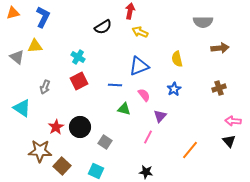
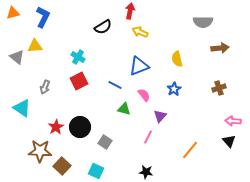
blue line: rotated 24 degrees clockwise
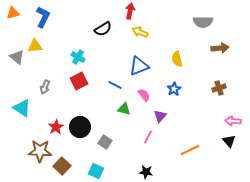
black semicircle: moved 2 px down
orange line: rotated 24 degrees clockwise
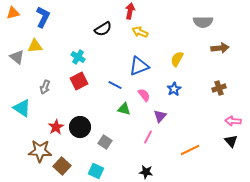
yellow semicircle: rotated 42 degrees clockwise
black triangle: moved 2 px right
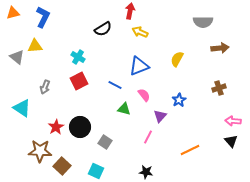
blue star: moved 5 px right, 11 px down
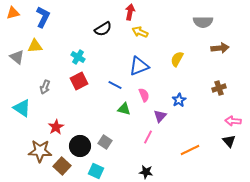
red arrow: moved 1 px down
pink semicircle: rotated 16 degrees clockwise
black circle: moved 19 px down
black triangle: moved 2 px left
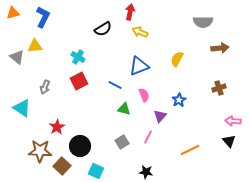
red star: moved 1 px right
gray square: moved 17 px right; rotated 24 degrees clockwise
